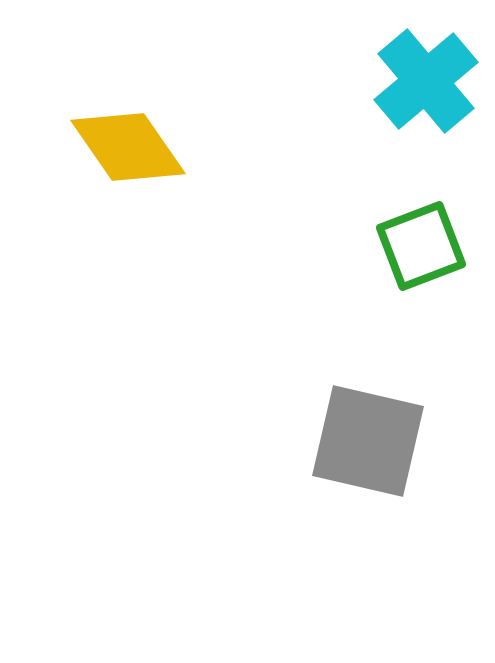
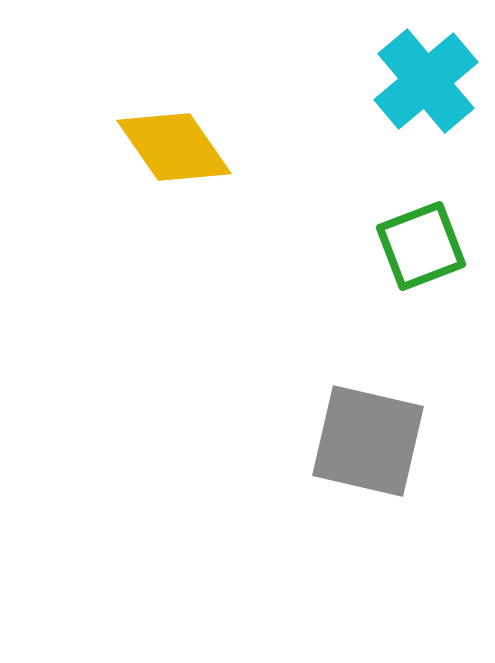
yellow diamond: moved 46 px right
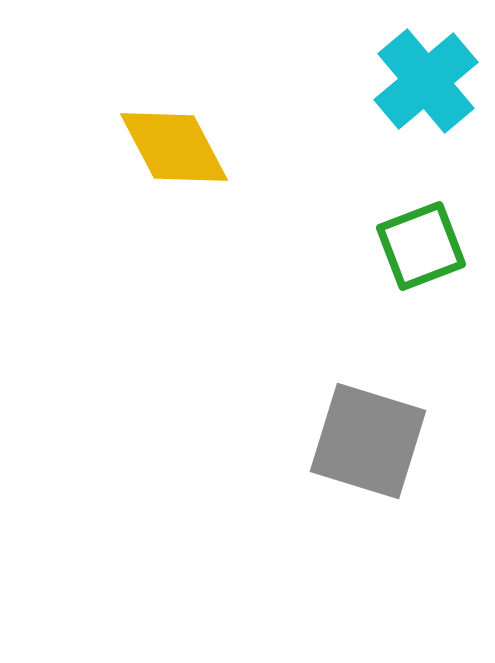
yellow diamond: rotated 7 degrees clockwise
gray square: rotated 4 degrees clockwise
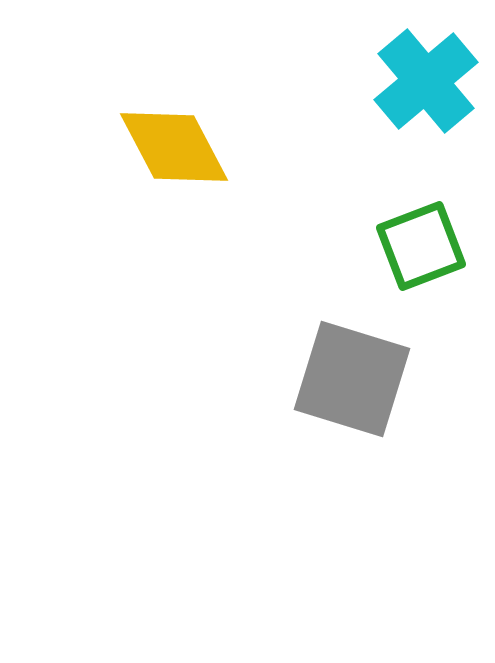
gray square: moved 16 px left, 62 px up
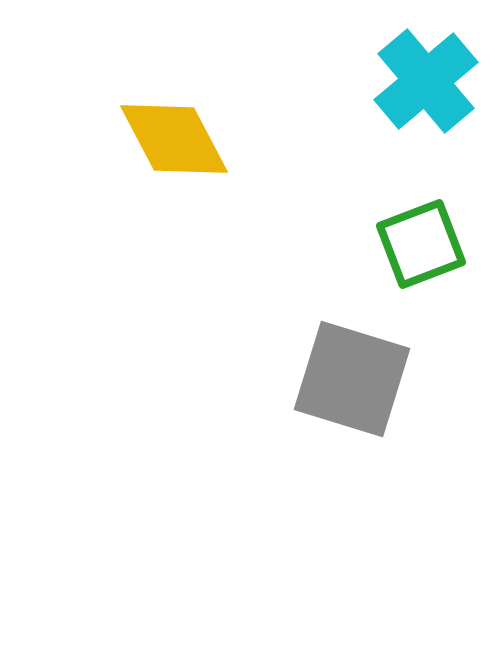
yellow diamond: moved 8 px up
green square: moved 2 px up
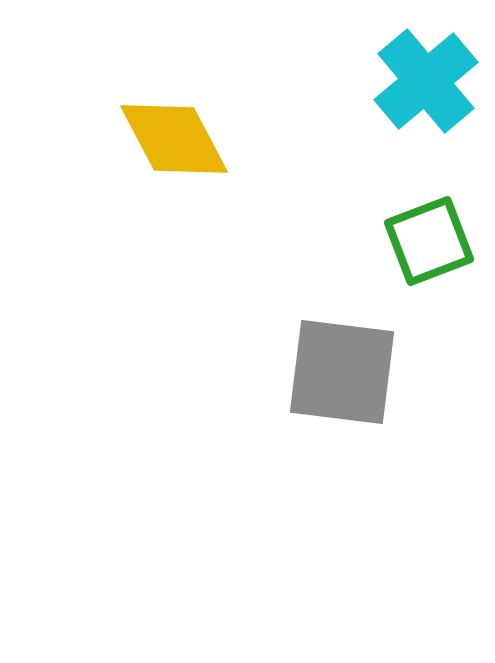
green square: moved 8 px right, 3 px up
gray square: moved 10 px left, 7 px up; rotated 10 degrees counterclockwise
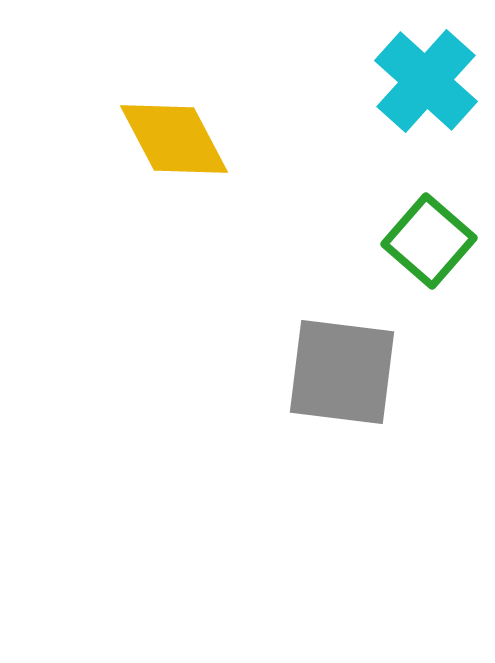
cyan cross: rotated 8 degrees counterclockwise
green square: rotated 28 degrees counterclockwise
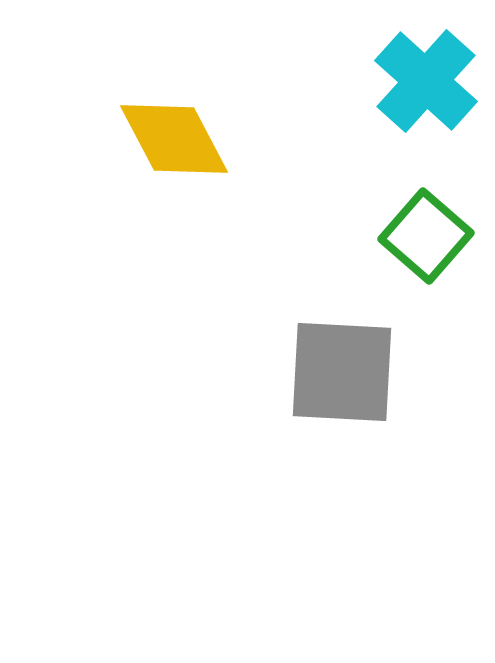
green square: moved 3 px left, 5 px up
gray square: rotated 4 degrees counterclockwise
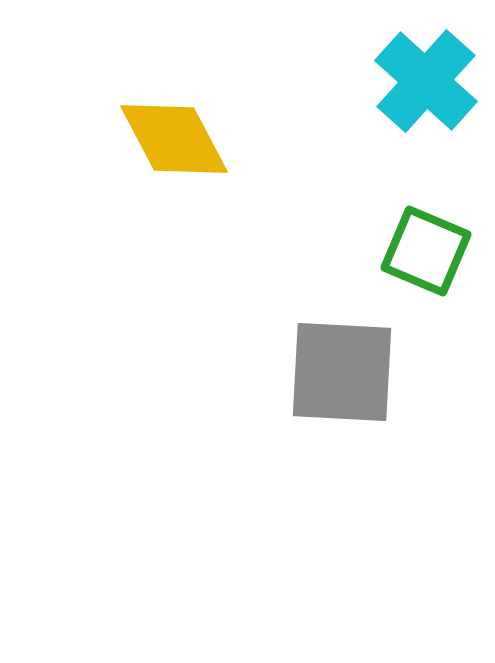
green square: moved 15 px down; rotated 18 degrees counterclockwise
